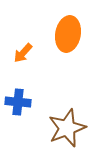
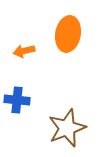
orange arrow: moved 1 px right, 2 px up; rotated 35 degrees clockwise
blue cross: moved 1 px left, 2 px up
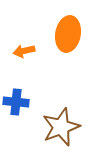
blue cross: moved 1 px left, 2 px down
brown star: moved 6 px left, 1 px up
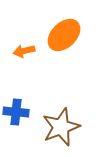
orange ellipse: moved 4 px left, 1 px down; rotated 36 degrees clockwise
blue cross: moved 10 px down
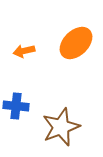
orange ellipse: moved 12 px right, 8 px down
blue cross: moved 6 px up
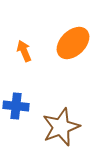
orange ellipse: moved 3 px left
orange arrow: rotated 80 degrees clockwise
